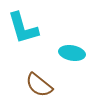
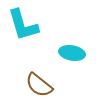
cyan L-shape: moved 3 px up
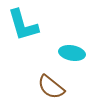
brown semicircle: moved 12 px right, 2 px down
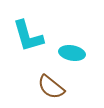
cyan L-shape: moved 5 px right, 11 px down
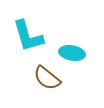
brown semicircle: moved 4 px left, 9 px up
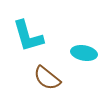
cyan ellipse: moved 12 px right
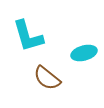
cyan ellipse: rotated 25 degrees counterclockwise
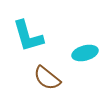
cyan ellipse: moved 1 px right
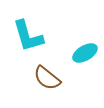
cyan ellipse: rotated 15 degrees counterclockwise
